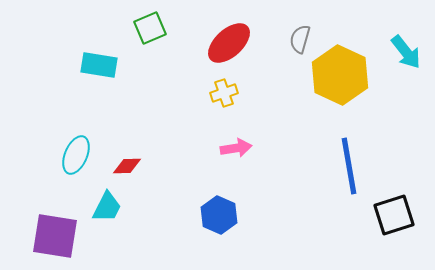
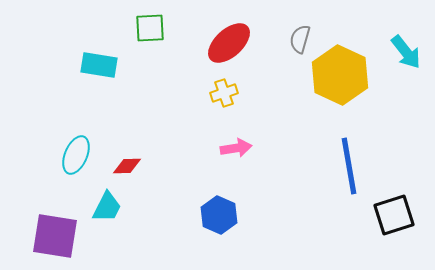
green square: rotated 20 degrees clockwise
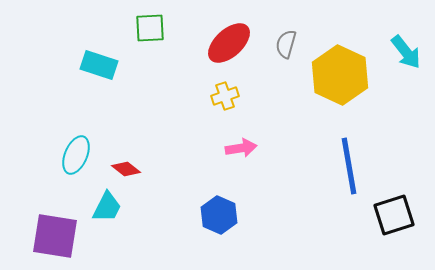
gray semicircle: moved 14 px left, 5 px down
cyan rectangle: rotated 9 degrees clockwise
yellow cross: moved 1 px right, 3 px down
pink arrow: moved 5 px right
red diamond: moved 1 px left, 3 px down; rotated 40 degrees clockwise
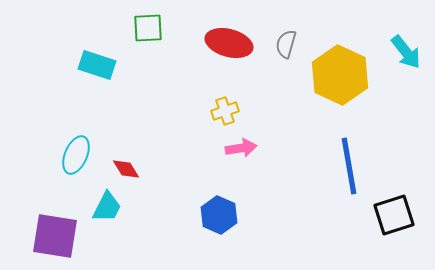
green square: moved 2 px left
red ellipse: rotated 57 degrees clockwise
cyan rectangle: moved 2 px left
yellow cross: moved 15 px down
red diamond: rotated 20 degrees clockwise
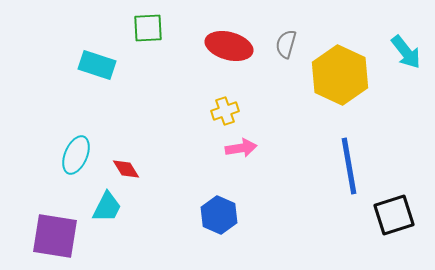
red ellipse: moved 3 px down
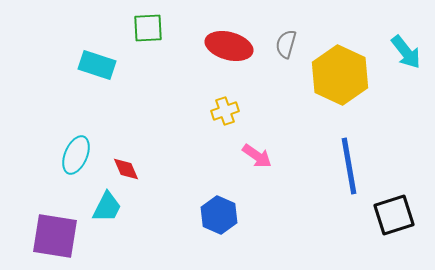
pink arrow: moved 16 px right, 8 px down; rotated 44 degrees clockwise
red diamond: rotated 8 degrees clockwise
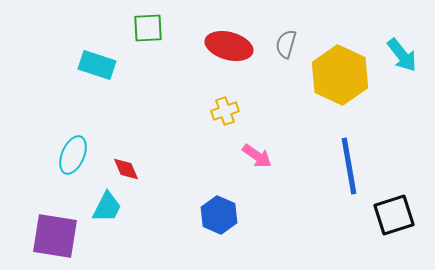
cyan arrow: moved 4 px left, 3 px down
cyan ellipse: moved 3 px left
